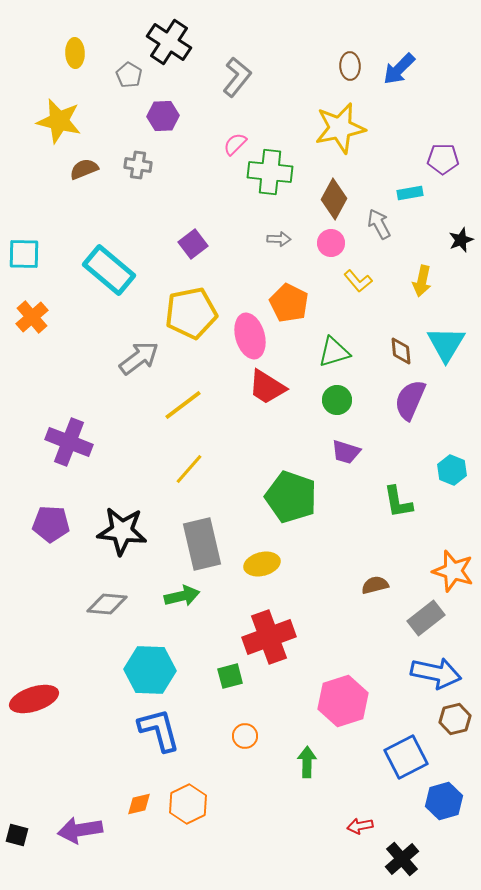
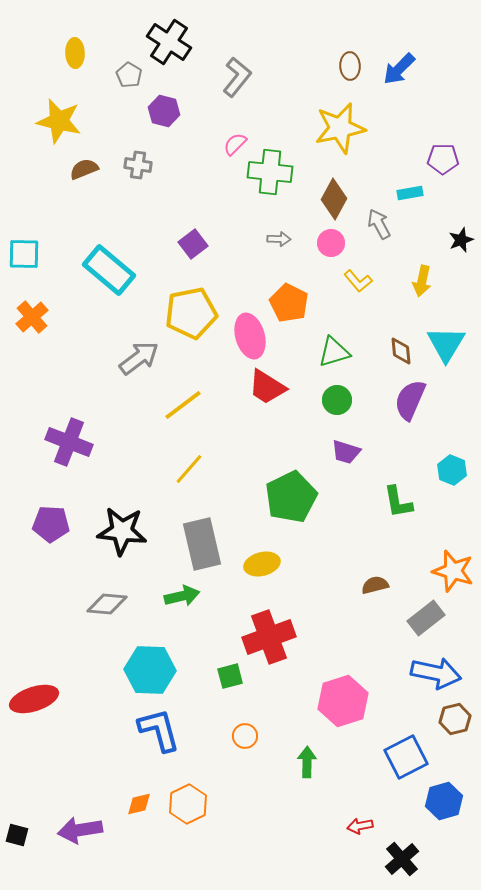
purple hexagon at (163, 116): moved 1 px right, 5 px up; rotated 16 degrees clockwise
green pentagon at (291, 497): rotated 27 degrees clockwise
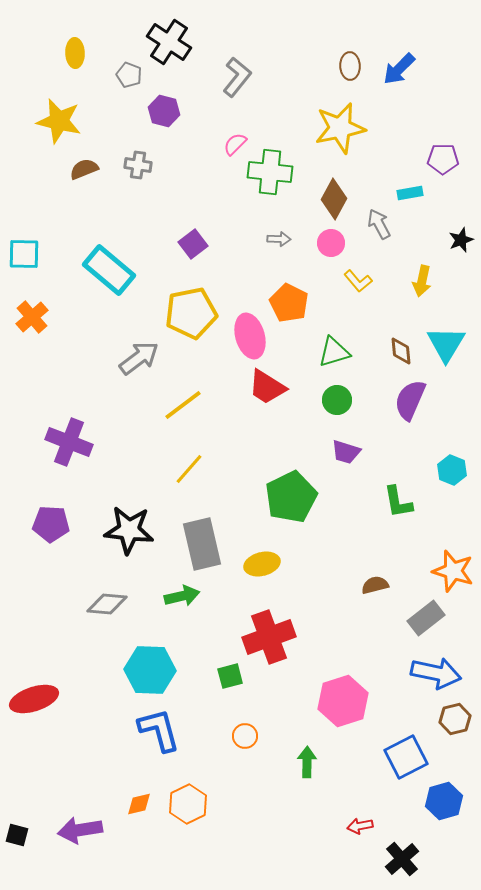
gray pentagon at (129, 75): rotated 10 degrees counterclockwise
black star at (122, 531): moved 7 px right, 1 px up
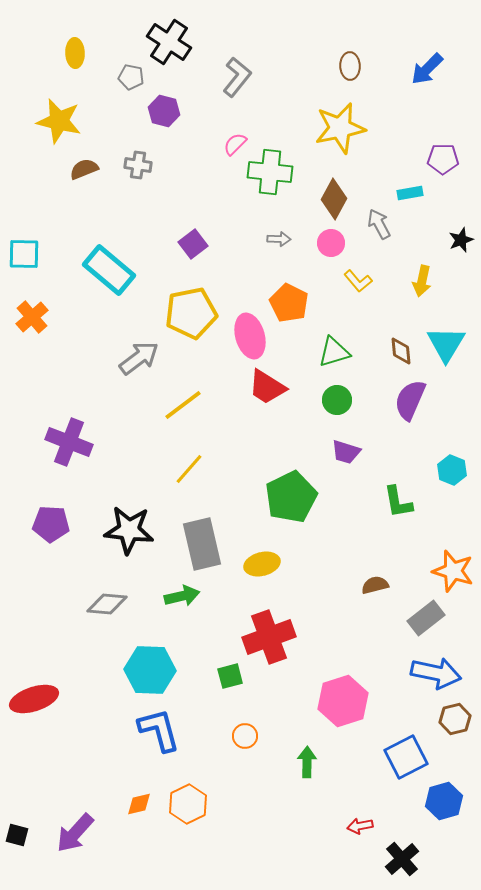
blue arrow at (399, 69): moved 28 px right
gray pentagon at (129, 75): moved 2 px right, 2 px down; rotated 10 degrees counterclockwise
purple arrow at (80, 830): moved 5 px left, 3 px down; rotated 39 degrees counterclockwise
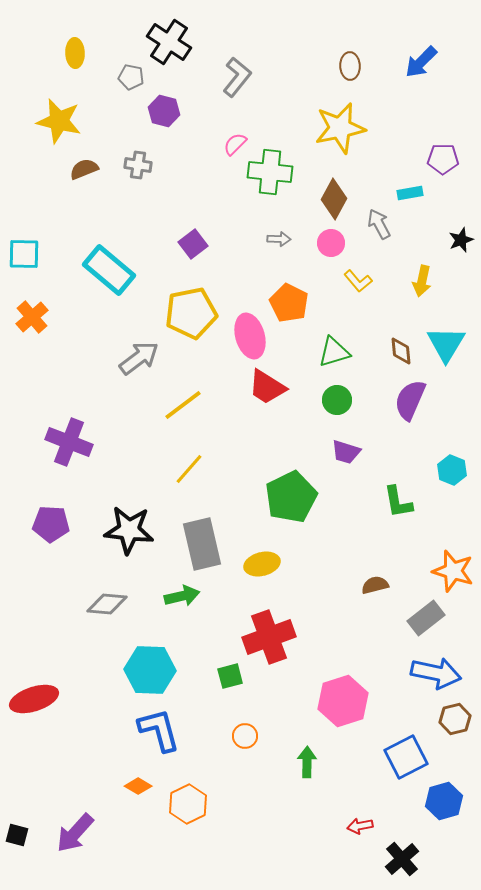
blue arrow at (427, 69): moved 6 px left, 7 px up
orange diamond at (139, 804): moved 1 px left, 18 px up; rotated 44 degrees clockwise
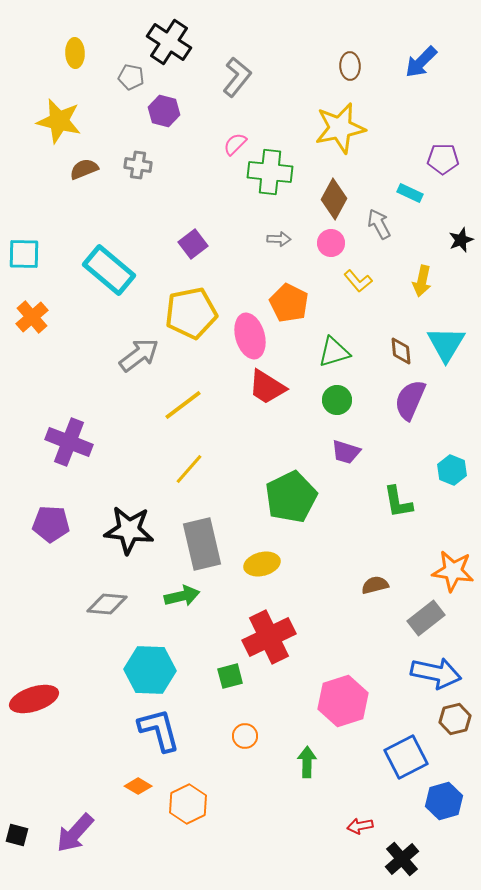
cyan rectangle at (410, 193): rotated 35 degrees clockwise
gray arrow at (139, 358): moved 3 px up
orange star at (453, 571): rotated 9 degrees counterclockwise
red cross at (269, 637): rotated 6 degrees counterclockwise
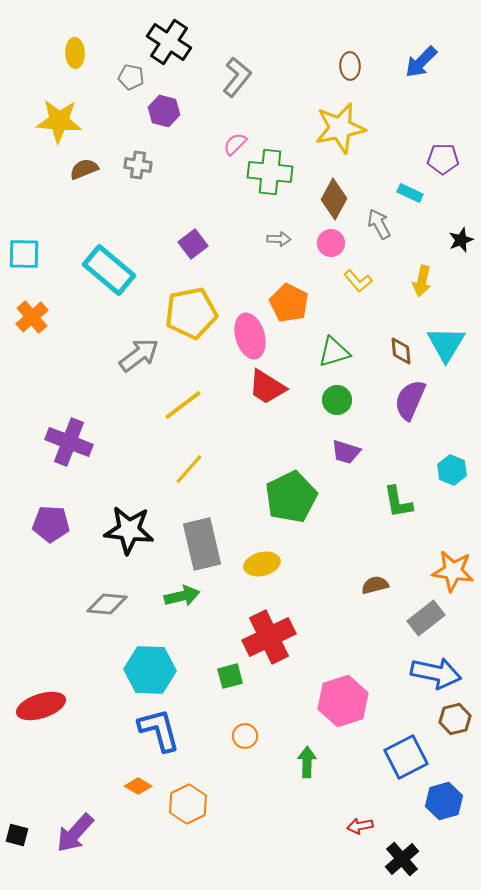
yellow star at (59, 121): rotated 9 degrees counterclockwise
red ellipse at (34, 699): moved 7 px right, 7 px down
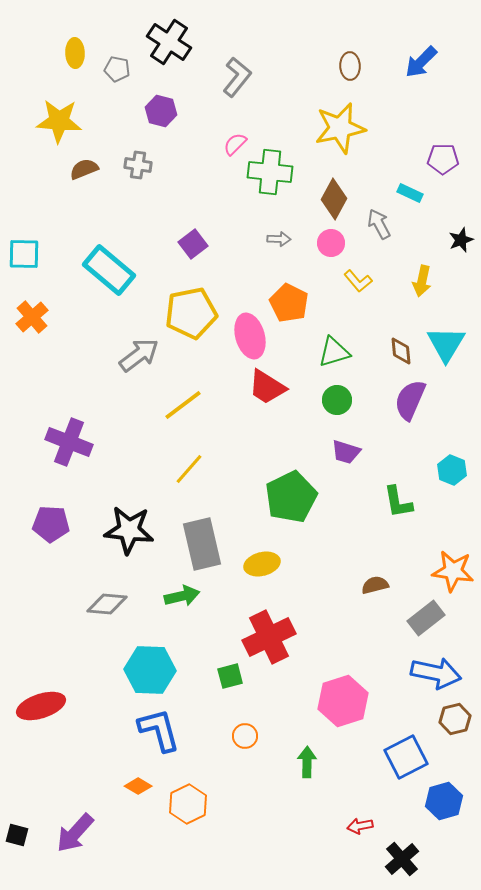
gray pentagon at (131, 77): moved 14 px left, 8 px up
purple hexagon at (164, 111): moved 3 px left
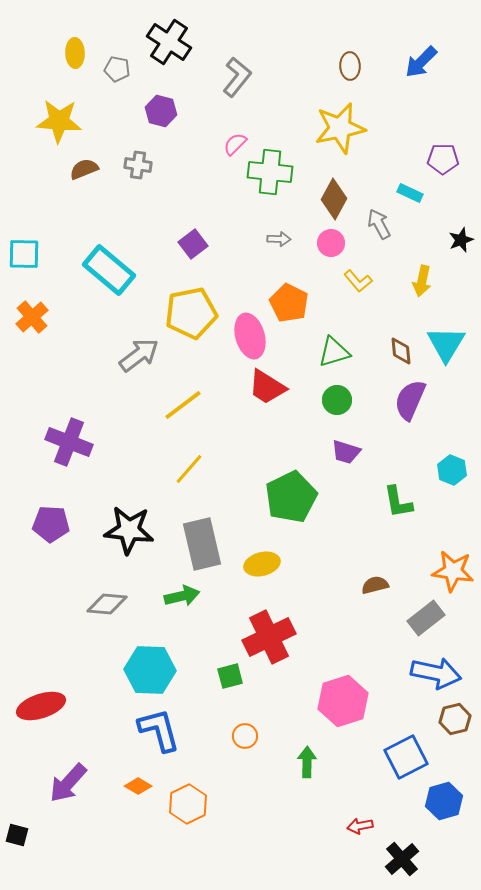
purple arrow at (75, 833): moved 7 px left, 50 px up
